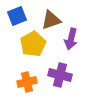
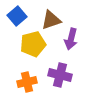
blue square: rotated 18 degrees counterclockwise
yellow pentagon: rotated 15 degrees clockwise
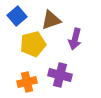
purple arrow: moved 4 px right
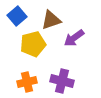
purple arrow: moved 1 px left, 1 px up; rotated 40 degrees clockwise
purple cross: moved 2 px right, 6 px down
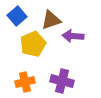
purple arrow: moved 1 px left, 2 px up; rotated 40 degrees clockwise
yellow pentagon: rotated 10 degrees counterclockwise
orange cross: moved 2 px left
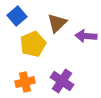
brown triangle: moved 6 px right, 3 px down; rotated 25 degrees counterclockwise
purple arrow: moved 13 px right
purple cross: rotated 20 degrees clockwise
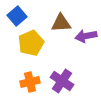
brown triangle: moved 4 px right; rotated 40 degrees clockwise
purple arrow: rotated 15 degrees counterclockwise
yellow pentagon: moved 2 px left, 1 px up
orange cross: moved 5 px right
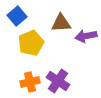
purple cross: moved 4 px left
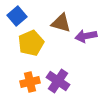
brown triangle: rotated 20 degrees clockwise
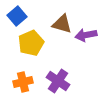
brown triangle: moved 1 px right, 1 px down
purple arrow: moved 1 px up
orange cross: moved 7 px left
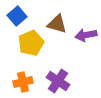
brown triangle: moved 5 px left
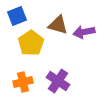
blue square: rotated 18 degrees clockwise
brown triangle: moved 1 px right, 1 px down
purple arrow: moved 2 px left, 3 px up
yellow pentagon: rotated 10 degrees counterclockwise
